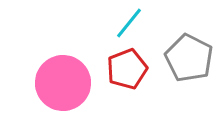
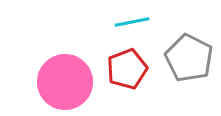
cyan line: moved 3 px right, 1 px up; rotated 40 degrees clockwise
pink circle: moved 2 px right, 1 px up
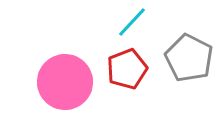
cyan line: rotated 36 degrees counterclockwise
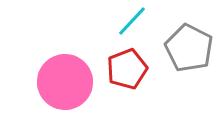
cyan line: moved 1 px up
gray pentagon: moved 10 px up
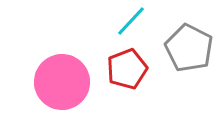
cyan line: moved 1 px left
pink circle: moved 3 px left
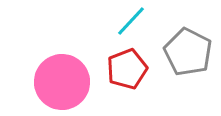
gray pentagon: moved 1 px left, 4 px down
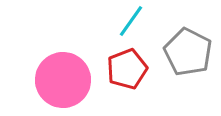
cyan line: rotated 8 degrees counterclockwise
pink circle: moved 1 px right, 2 px up
